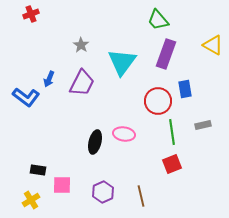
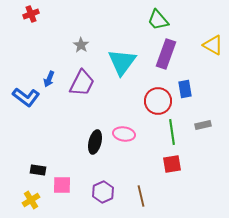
red square: rotated 12 degrees clockwise
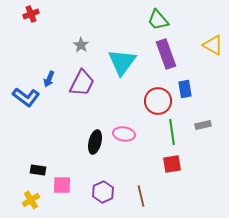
purple rectangle: rotated 40 degrees counterclockwise
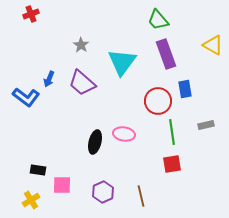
purple trapezoid: rotated 104 degrees clockwise
gray rectangle: moved 3 px right
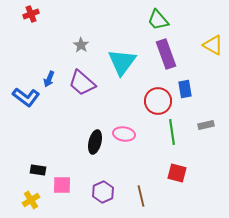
red square: moved 5 px right, 9 px down; rotated 24 degrees clockwise
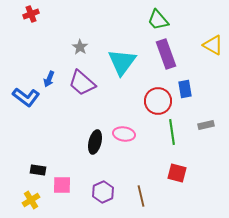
gray star: moved 1 px left, 2 px down
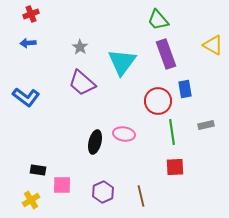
blue arrow: moved 21 px left, 36 px up; rotated 63 degrees clockwise
red square: moved 2 px left, 6 px up; rotated 18 degrees counterclockwise
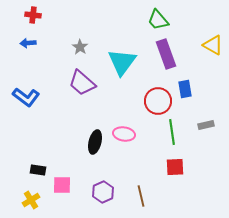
red cross: moved 2 px right, 1 px down; rotated 28 degrees clockwise
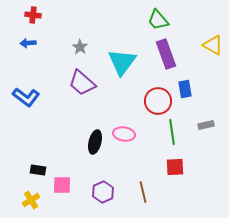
brown line: moved 2 px right, 4 px up
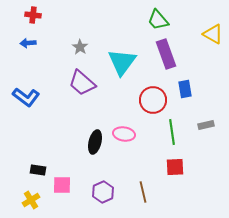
yellow triangle: moved 11 px up
red circle: moved 5 px left, 1 px up
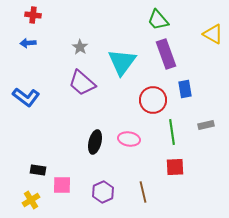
pink ellipse: moved 5 px right, 5 px down
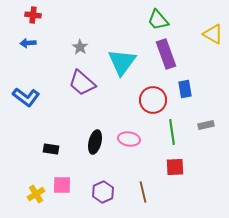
black rectangle: moved 13 px right, 21 px up
yellow cross: moved 5 px right, 6 px up
